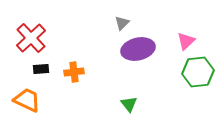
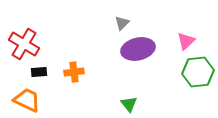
red cross: moved 7 px left, 6 px down; rotated 16 degrees counterclockwise
black rectangle: moved 2 px left, 3 px down
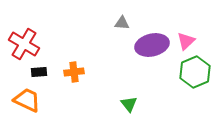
gray triangle: rotated 49 degrees clockwise
purple ellipse: moved 14 px right, 4 px up
green hexagon: moved 3 px left; rotated 16 degrees counterclockwise
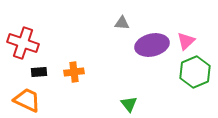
red cross: moved 1 px left, 1 px up; rotated 12 degrees counterclockwise
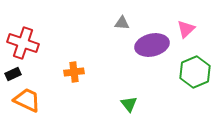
pink triangle: moved 12 px up
black rectangle: moved 26 px left, 2 px down; rotated 21 degrees counterclockwise
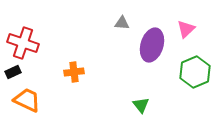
purple ellipse: rotated 60 degrees counterclockwise
black rectangle: moved 2 px up
green triangle: moved 12 px right, 1 px down
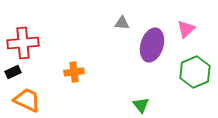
red cross: rotated 24 degrees counterclockwise
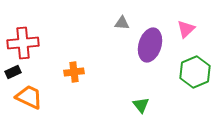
purple ellipse: moved 2 px left
orange trapezoid: moved 2 px right, 3 px up
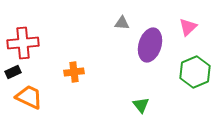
pink triangle: moved 2 px right, 2 px up
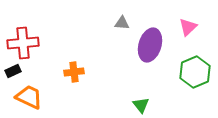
black rectangle: moved 1 px up
